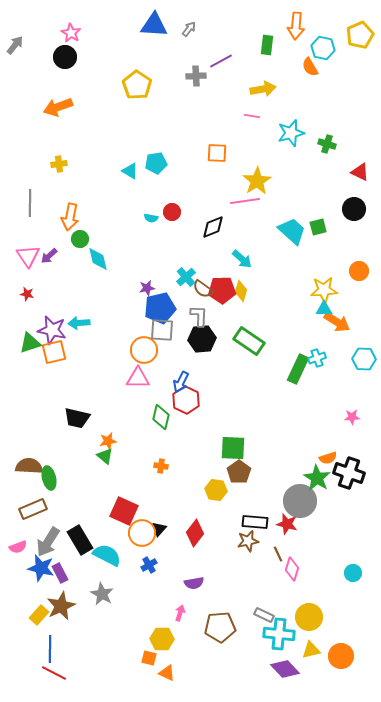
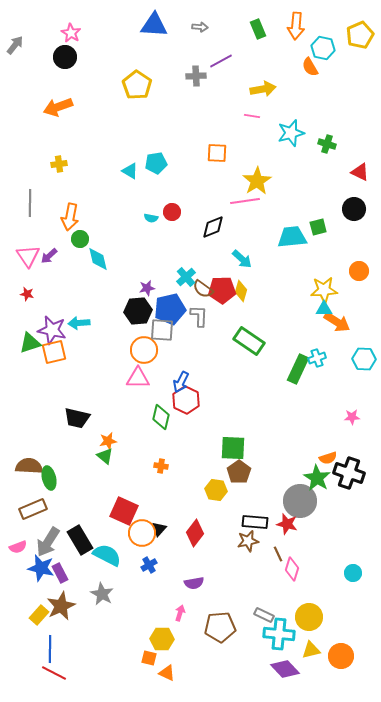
gray arrow at (189, 29): moved 11 px right, 2 px up; rotated 56 degrees clockwise
green rectangle at (267, 45): moved 9 px left, 16 px up; rotated 30 degrees counterclockwise
cyan trapezoid at (292, 231): moved 6 px down; rotated 48 degrees counterclockwise
blue pentagon at (160, 308): moved 10 px right, 1 px down
black hexagon at (202, 339): moved 64 px left, 28 px up
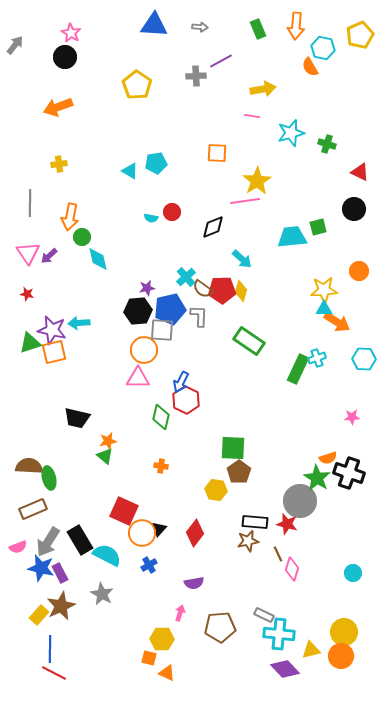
green circle at (80, 239): moved 2 px right, 2 px up
pink triangle at (28, 256): moved 3 px up
yellow circle at (309, 617): moved 35 px right, 15 px down
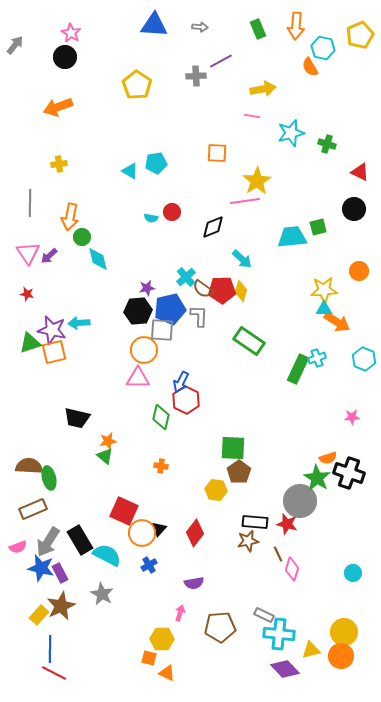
cyan hexagon at (364, 359): rotated 20 degrees clockwise
